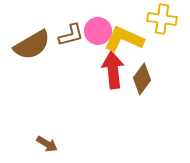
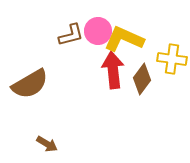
yellow cross: moved 10 px right, 40 px down
brown semicircle: moved 2 px left, 39 px down
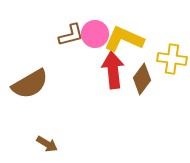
pink circle: moved 3 px left, 3 px down
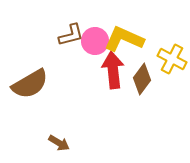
pink circle: moved 7 px down
yellow cross: rotated 20 degrees clockwise
brown arrow: moved 12 px right, 1 px up
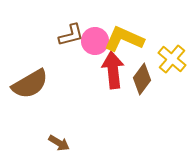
yellow cross: rotated 12 degrees clockwise
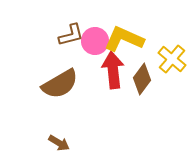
brown semicircle: moved 30 px right
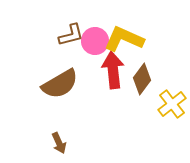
yellow cross: moved 45 px down; rotated 12 degrees clockwise
brown arrow: rotated 35 degrees clockwise
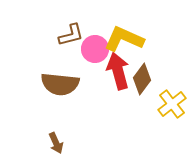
pink circle: moved 8 px down
red arrow: moved 5 px right, 1 px down; rotated 9 degrees counterclockwise
brown semicircle: rotated 36 degrees clockwise
brown arrow: moved 3 px left
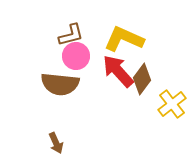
pink circle: moved 19 px left, 7 px down
red arrow: rotated 27 degrees counterclockwise
